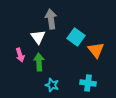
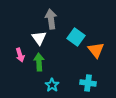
white triangle: moved 1 px right, 1 px down
cyan star: rotated 16 degrees clockwise
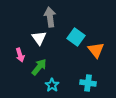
gray arrow: moved 1 px left, 2 px up
green arrow: moved 5 px down; rotated 42 degrees clockwise
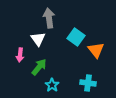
gray arrow: moved 1 px left, 1 px down
white triangle: moved 1 px left, 1 px down
pink arrow: rotated 24 degrees clockwise
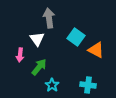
white triangle: moved 1 px left
orange triangle: rotated 24 degrees counterclockwise
cyan cross: moved 2 px down
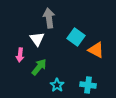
cyan star: moved 5 px right
